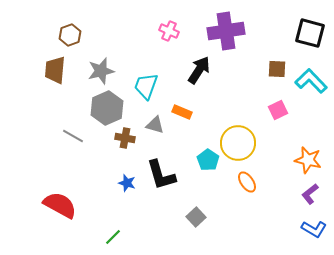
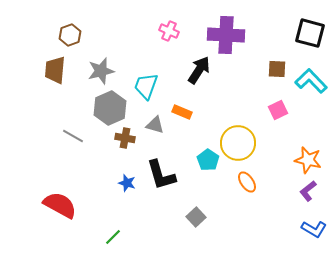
purple cross: moved 4 px down; rotated 12 degrees clockwise
gray hexagon: moved 3 px right
purple L-shape: moved 2 px left, 3 px up
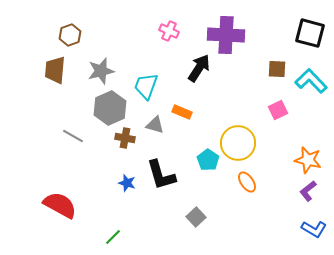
black arrow: moved 2 px up
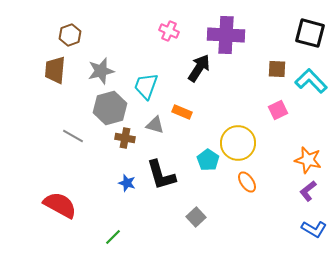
gray hexagon: rotated 8 degrees clockwise
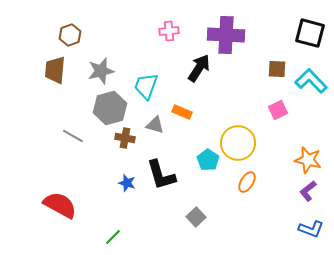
pink cross: rotated 30 degrees counterclockwise
orange ellipse: rotated 65 degrees clockwise
blue L-shape: moved 3 px left; rotated 10 degrees counterclockwise
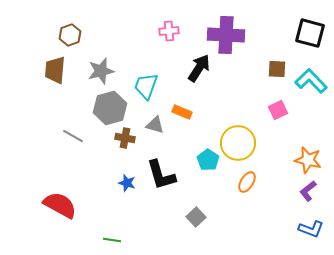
green line: moved 1 px left, 3 px down; rotated 54 degrees clockwise
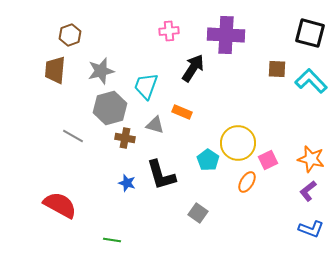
black arrow: moved 6 px left
pink square: moved 10 px left, 50 px down
orange star: moved 3 px right, 1 px up
gray square: moved 2 px right, 4 px up; rotated 12 degrees counterclockwise
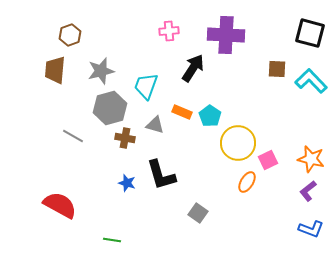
cyan pentagon: moved 2 px right, 44 px up
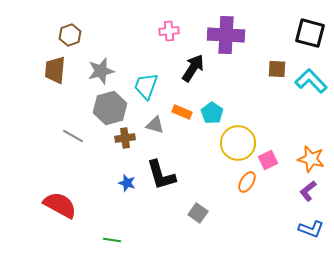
cyan pentagon: moved 2 px right, 3 px up
brown cross: rotated 18 degrees counterclockwise
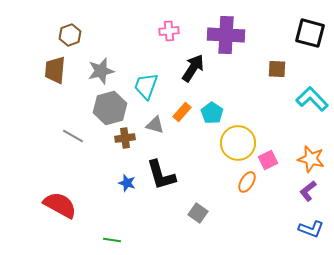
cyan L-shape: moved 1 px right, 18 px down
orange rectangle: rotated 72 degrees counterclockwise
